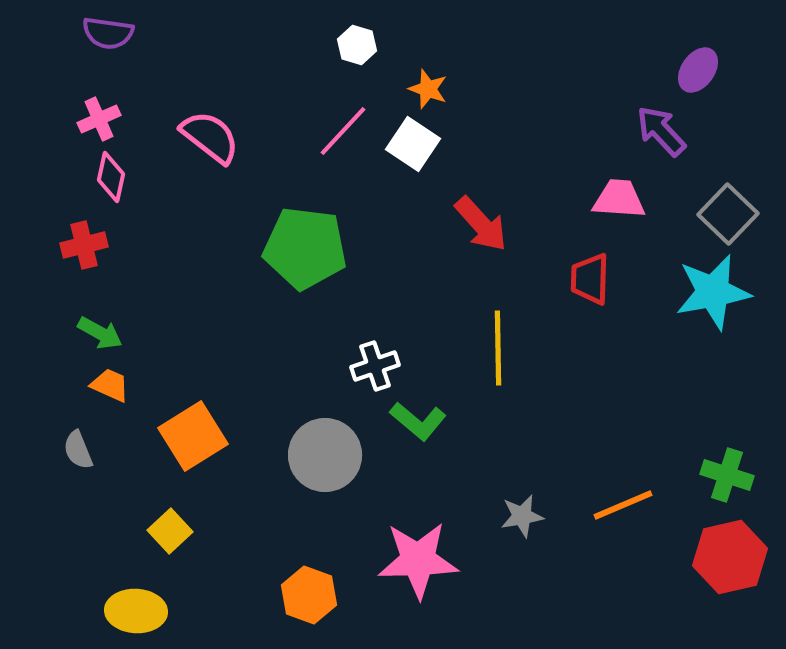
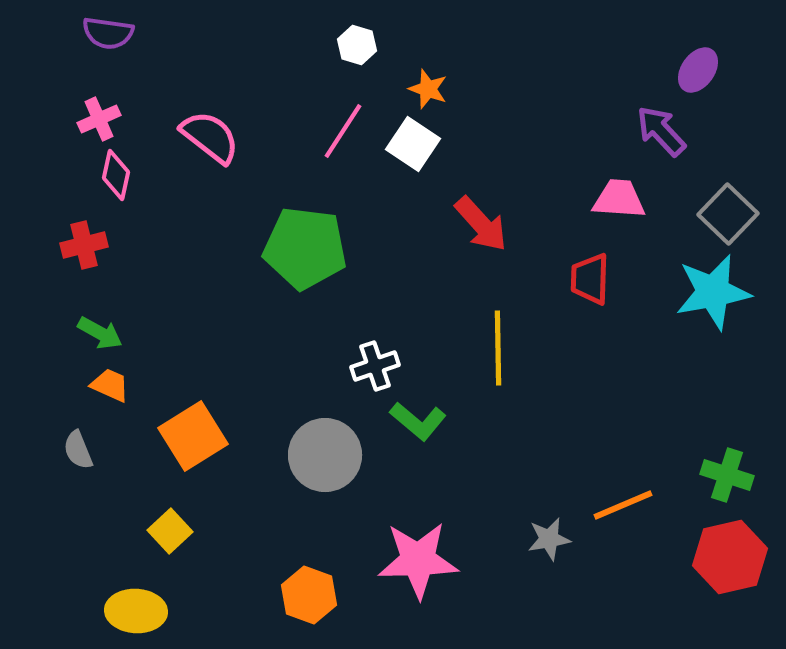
pink line: rotated 10 degrees counterclockwise
pink diamond: moved 5 px right, 2 px up
gray star: moved 27 px right, 23 px down
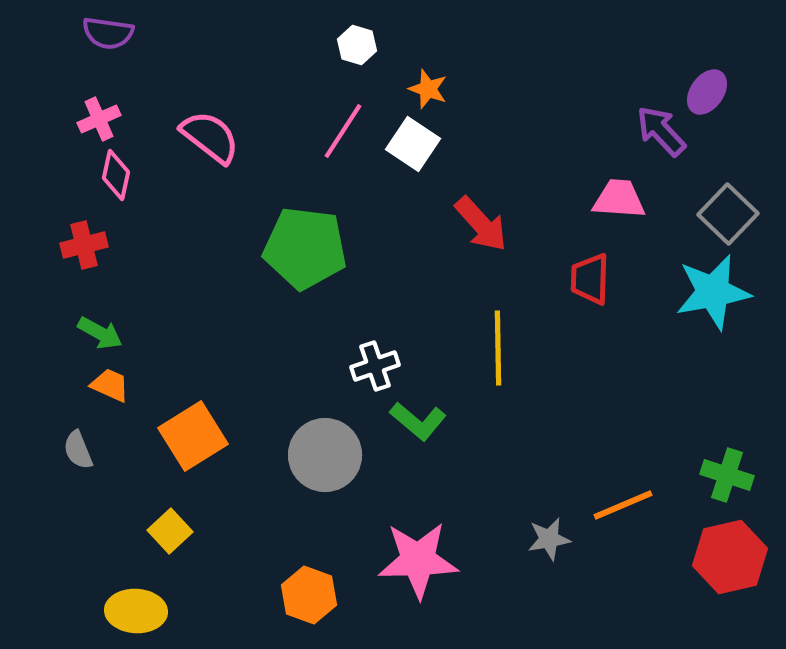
purple ellipse: moved 9 px right, 22 px down
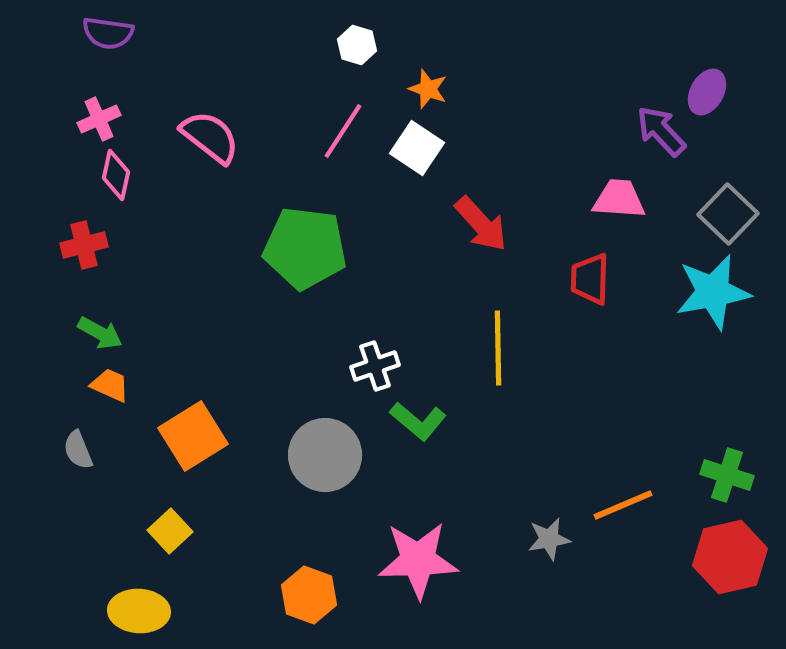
purple ellipse: rotated 6 degrees counterclockwise
white square: moved 4 px right, 4 px down
yellow ellipse: moved 3 px right
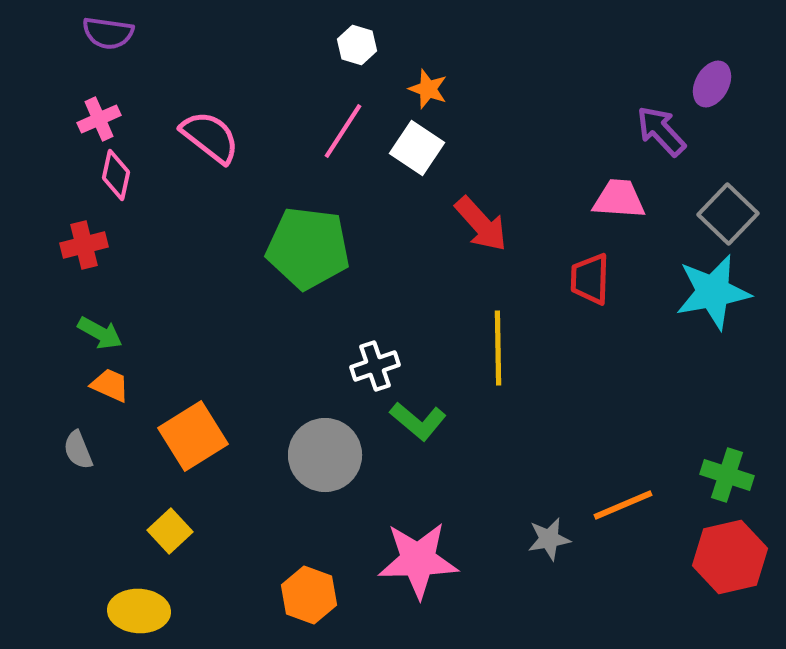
purple ellipse: moved 5 px right, 8 px up
green pentagon: moved 3 px right
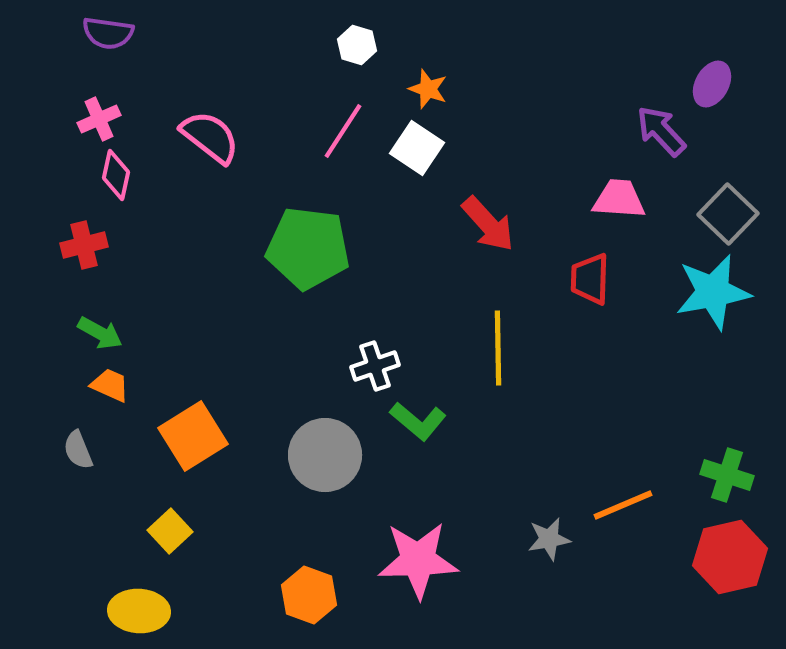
red arrow: moved 7 px right
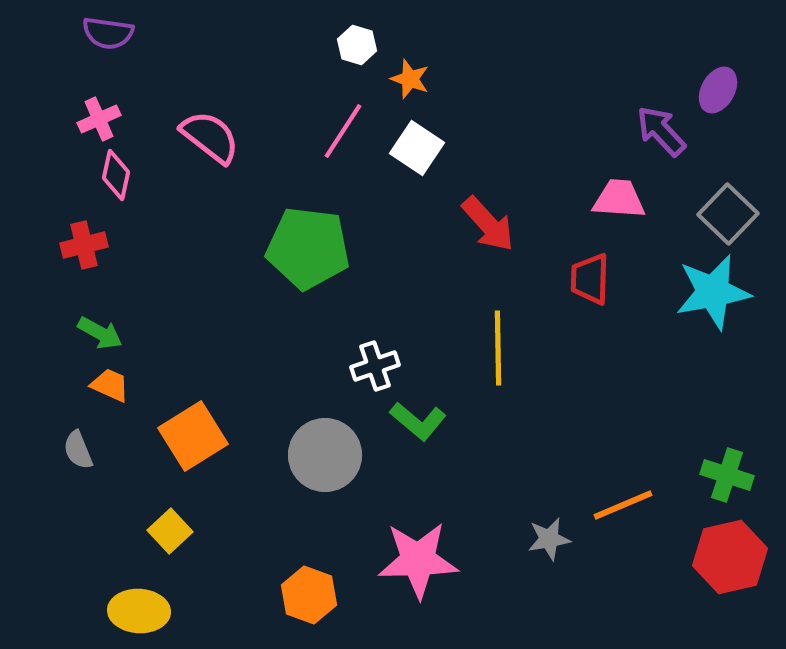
purple ellipse: moved 6 px right, 6 px down
orange star: moved 18 px left, 10 px up
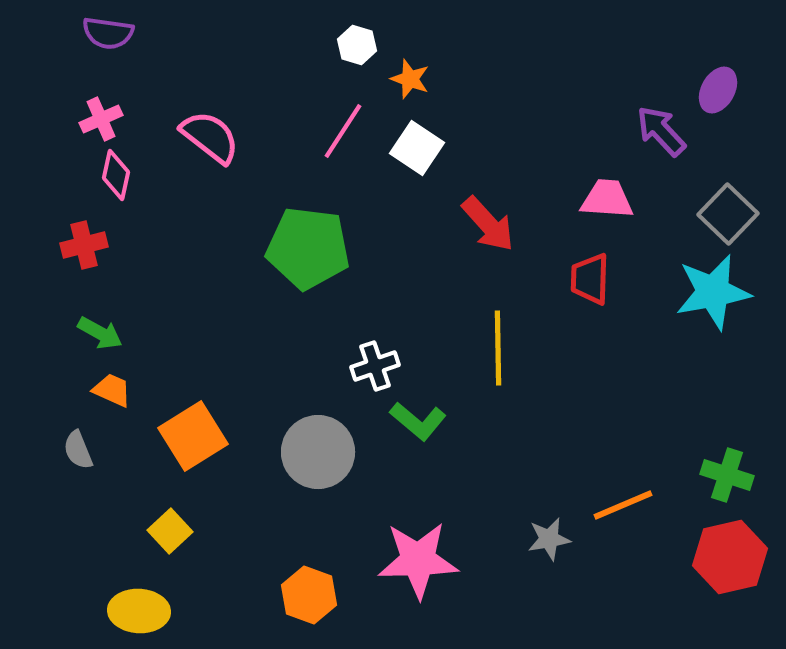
pink cross: moved 2 px right
pink trapezoid: moved 12 px left
orange trapezoid: moved 2 px right, 5 px down
gray circle: moved 7 px left, 3 px up
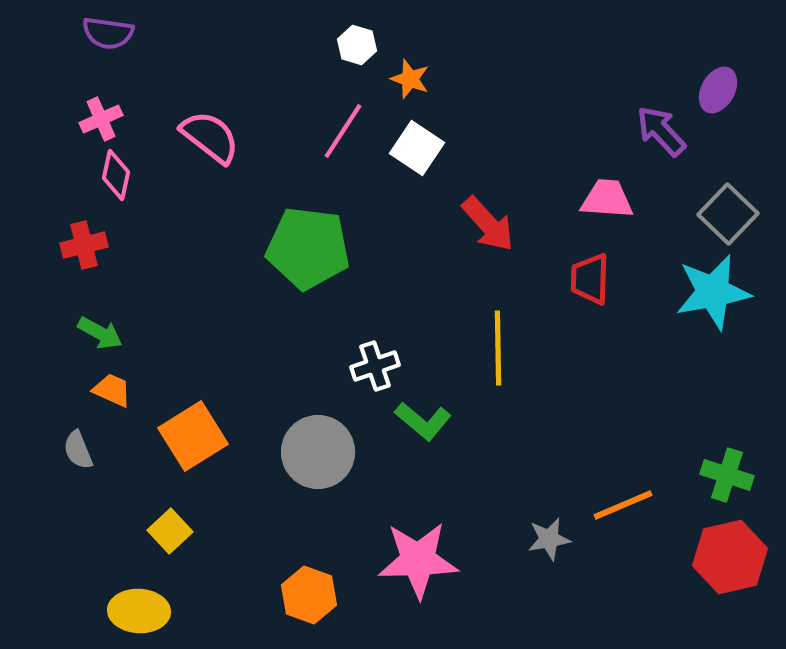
green L-shape: moved 5 px right
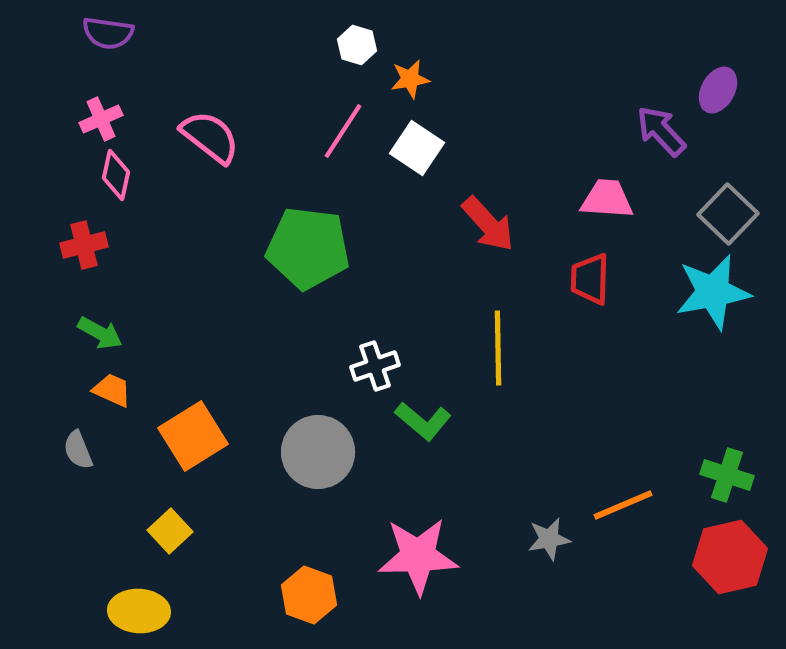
orange star: rotated 30 degrees counterclockwise
pink star: moved 4 px up
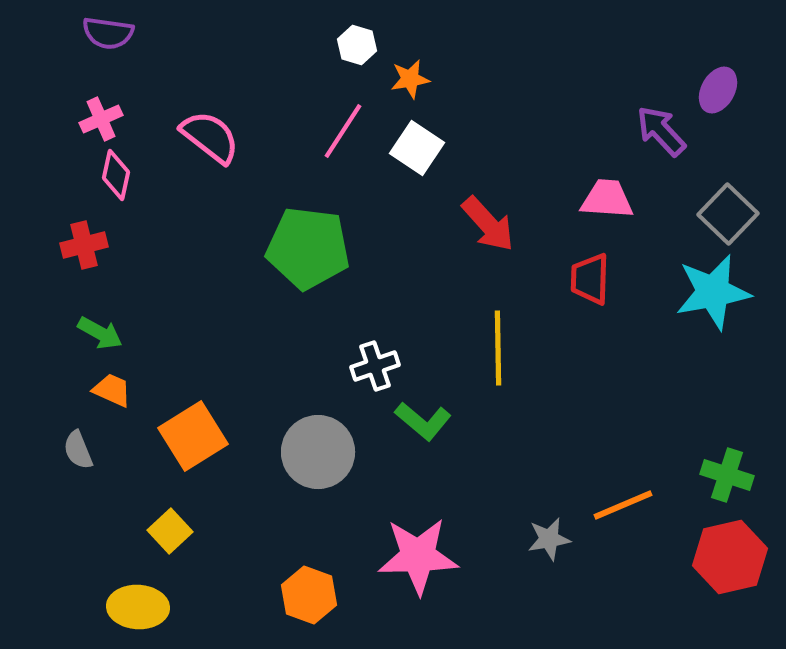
yellow ellipse: moved 1 px left, 4 px up
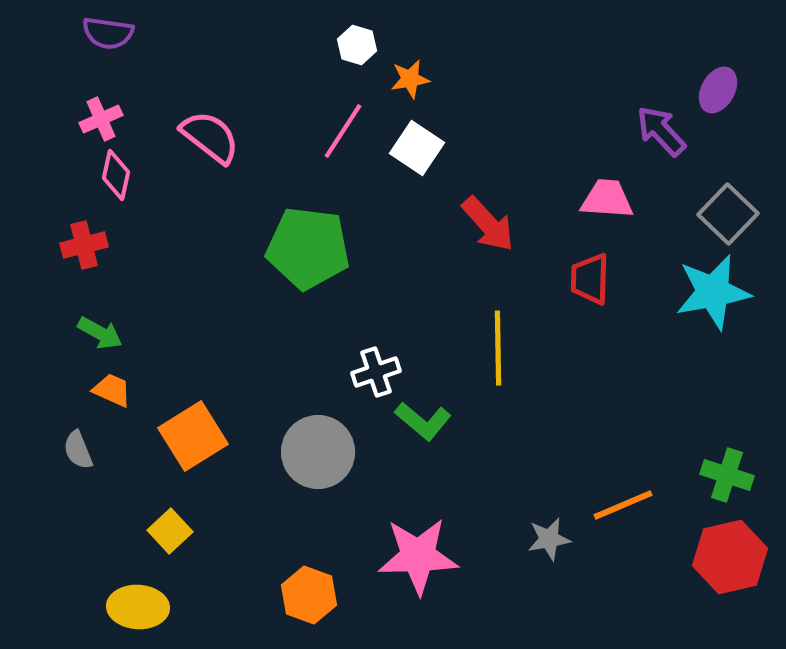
white cross: moved 1 px right, 6 px down
